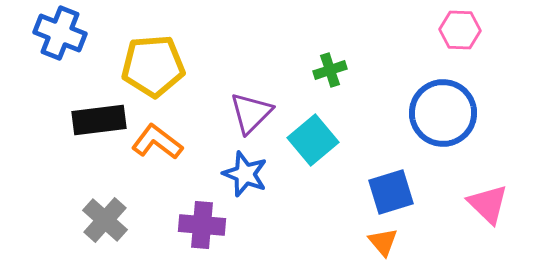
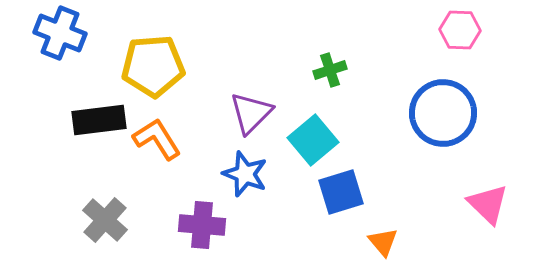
orange L-shape: moved 3 px up; rotated 21 degrees clockwise
blue square: moved 50 px left
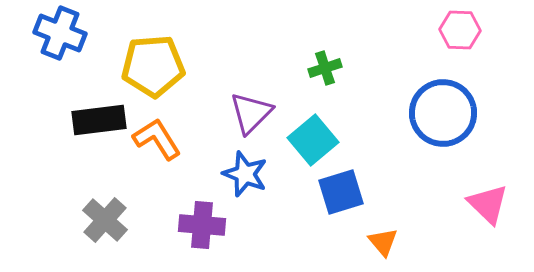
green cross: moved 5 px left, 2 px up
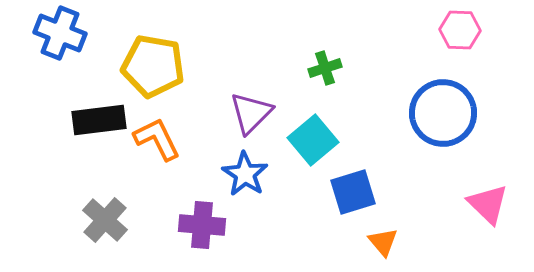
yellow pentagon: rotated 14 degrees clockwise
orange L-shape: rotated 6 degrees clockwise
blue star: rotated 12 degrees clockwise
blue square: moved 12 px right
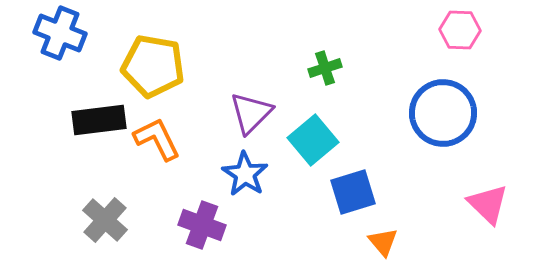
purple cross: rotated 15 degrees clockwise
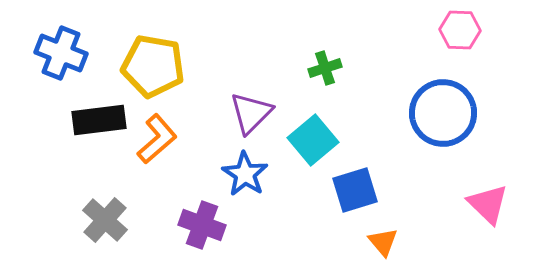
blue cross: moved 1 px right, 20 px down
orange L-shape: rotated 75 degrees clockwise
blue square: moved 2 px right, 2 px up
